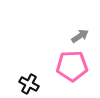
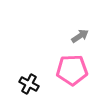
pink pentagon: moved 4 px down
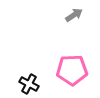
gray arrow: moved 6 px left, 21 px up
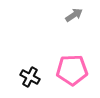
black cross: moved 1 px right, 7 px up
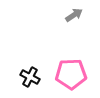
pink pentagon: moved 1 px left, 4 px down
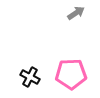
gray arrow: moved 2 px right, 2 px up
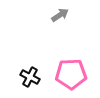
gray arrow: moved 16 px left, 2 px down
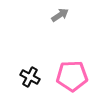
pink pentagon: moved 1 px right, 2 px down
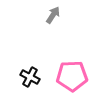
gray arrow: moved 7 px left; rotated 24 degrees counterclockwise
